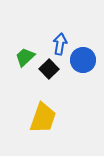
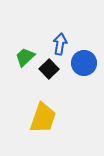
blue circle: moved 1 px right, 3 px down
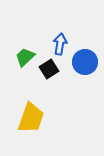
blue circle: moved 1 px right, 1 px up
black square: rotated 12 degrees clockwise
yellow trapezoid: moved 12 px left
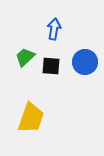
blue arrow: moved 6 px left, 15 px up
black square: moved 2 px right, 3 px up; rotated 36 degrees clockwise
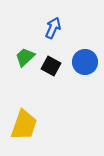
blue arrow: moved 1 px left, 1 px up; rotated 15 degrees clockwise
black square: rotated 24 degrees clockwise
yellow trapezoid: moved 7 px left, 7 px down
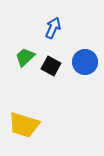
yellow trapezoid: rotated 88 degrees clockwise
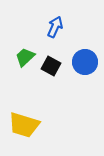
blue arrow: moved 2 px right, 1 px up
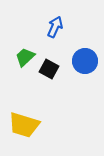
blue circle: moved 1 px up
black square: moved 2 px left, 3 px down
